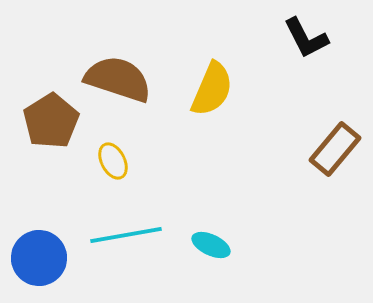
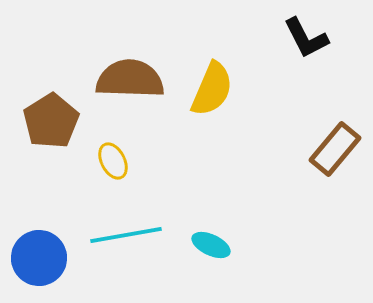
brown semicircle: moved 12 px right; rotated 16 degrees counterclockwise
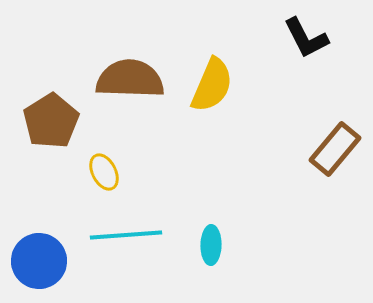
yellow semicircle: moved 4 px up
yellow ellipse: moved 9 px left, 11 px down
cyan line: rotated 6 degrees clockwise
cyan ellipse: rotated 66 degrees clockwise
blue circle: moved 3 px down
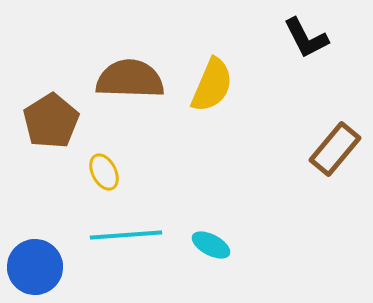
cyan ellipse: rotated 63 degrees counterclockwise
blue circle: moved 4 px left, 6 px down
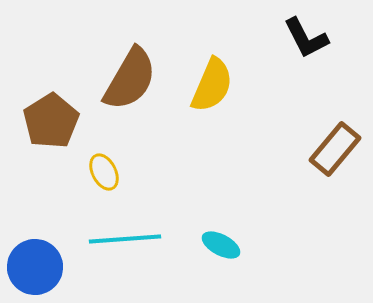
brown semicircle: rotated 118 degrees clockwise
cyan line: moved 1 px left, 4 px down
cyan ellipse: moved 10 px right
